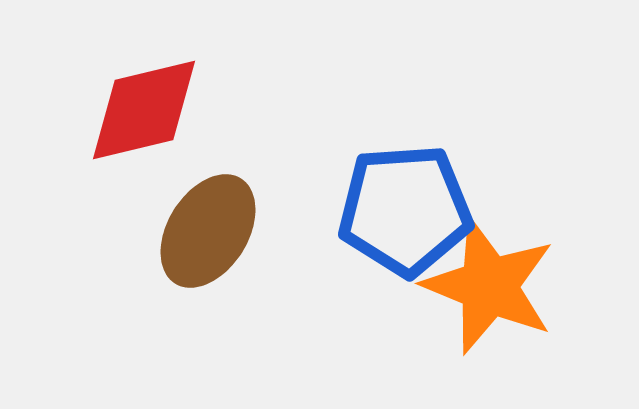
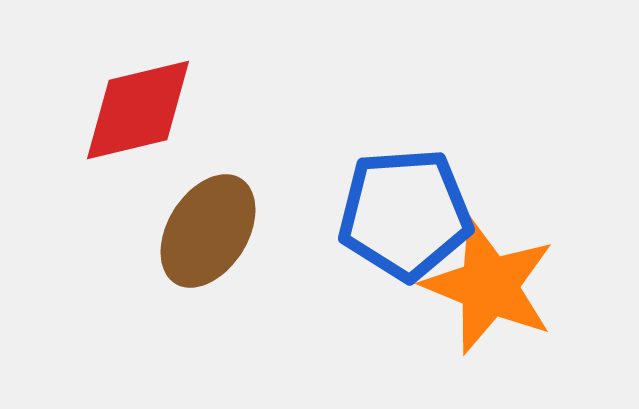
red diamond: moved 6 px left
blue pentagon: moved 4 px down
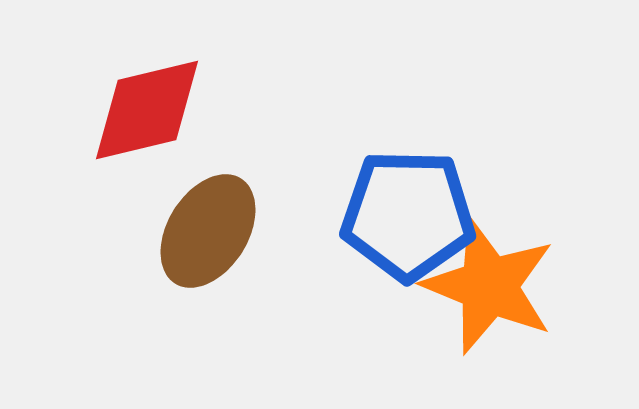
red diamond: moved 9 px right
blue pentagon: moved 3 px right, 1 px down; rotated 5 degrees clockwise
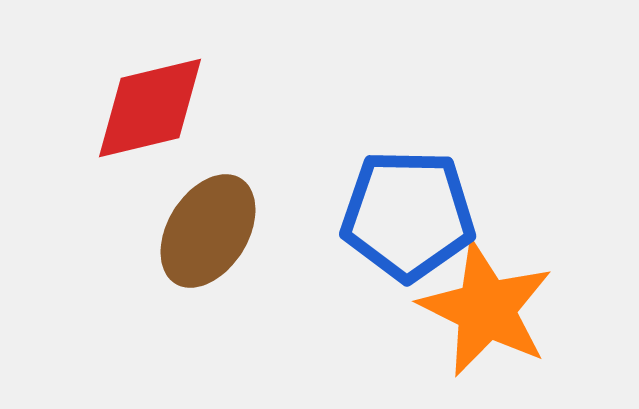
red diamond: moved 3 px right, 2 px up
orange star: moved 3 px left, 23 px down; rotated 4 degrees clockwise
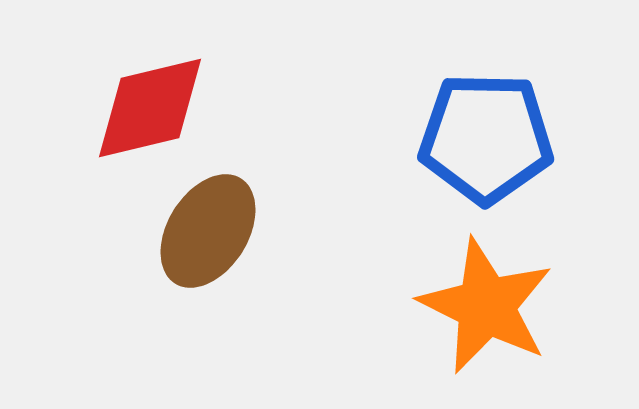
blue pentagon: moved 78 px right, 77 px up
orange star: moved 3 px up
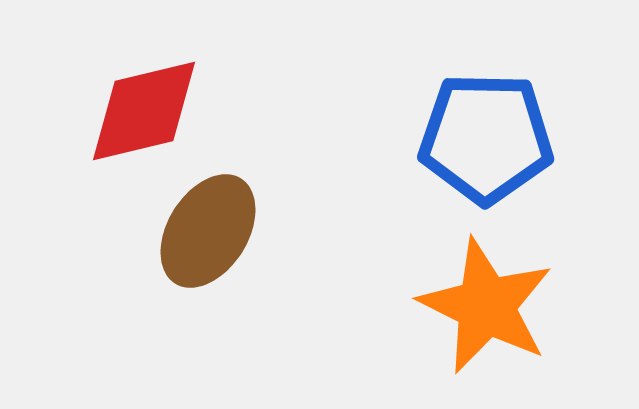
red diamond: moved 6 px left, 3 px down
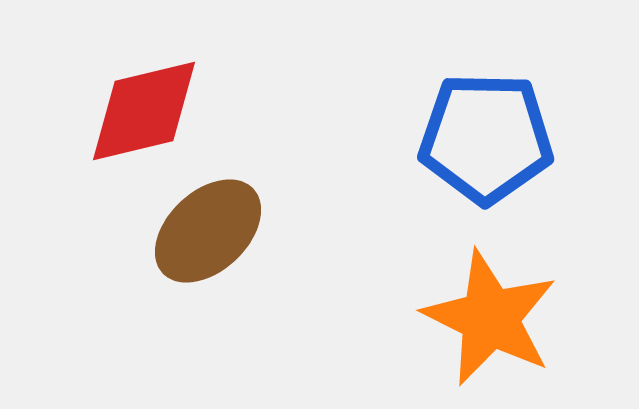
brown ellipse: rotated 15 degrees clockwise
orange star: moved 4 px right, 12 px down
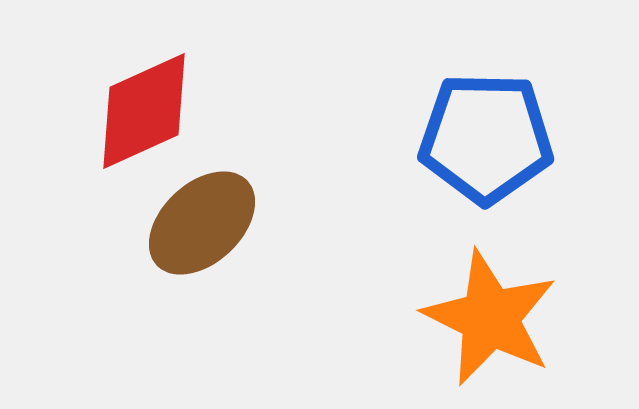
red diamond: rotated 11 degrees counterclockwise
brown ellipse: moved 6 px left, 8 px up
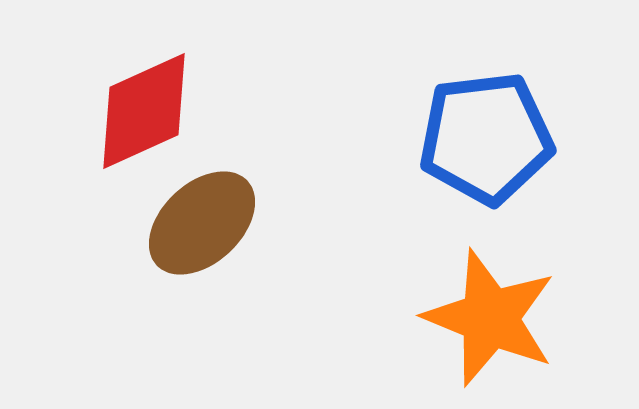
blue pentagon: rotated 8 degrees counterclockwise
orange star: rotated 4 degrees counterclockwise
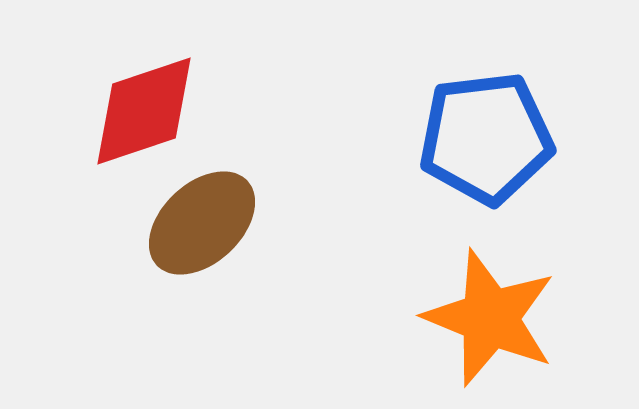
red diamond: rotated 6 degrees clockwise
